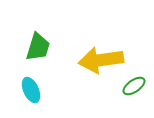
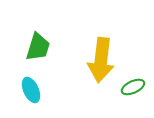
yellow arrow: rotated 75 degrees counterclockwise
green ellipse: moved 1 px left, 1 px down; rotated 10 degrees clockwise
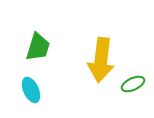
green ellipse: moved 3 px up
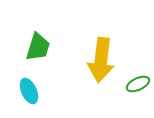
green ellipse: moved 5 px right
cyan ellipse: moved 2 px left, 1 px down
